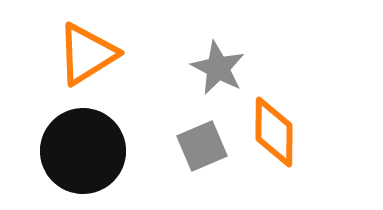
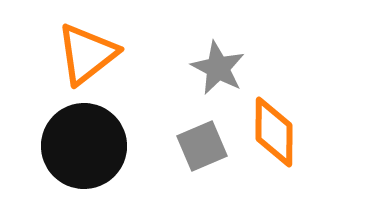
orange triangle: rotated 6 degrees counterclockwise
black circle: moved 1 px right, 5 px up
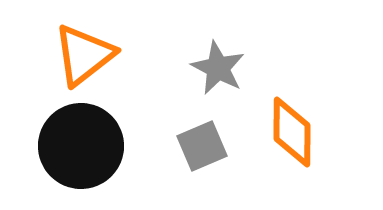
orange triangle: moved 3 px left, 1 px down
orange diamond: moved 18 px right
black circle: moved 3 px left
